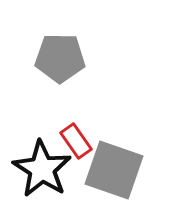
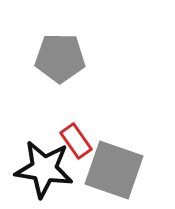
black star: moved 2 px right; rotated 24 degrees counterclockwise
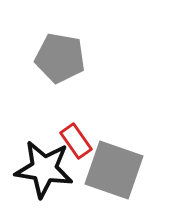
gray pentagon: rotated 9 degrees clockwise
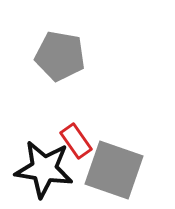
gray pentagon: moved 2 px up
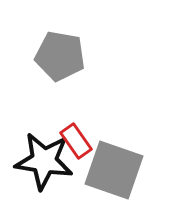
black star: moved 8 px up
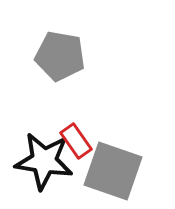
gray square: moved 1 px left, 1 px down
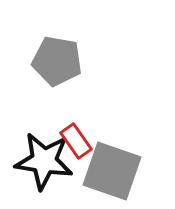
gray pentagon: moved 3 px left, 5 px down
gray square: moved 1 px left
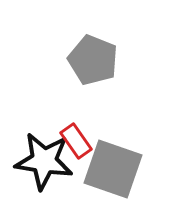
gray pentagon: moved 36 px right, 1 px up; rotated 12 degrees clockwise
gray square: moved 1 px right, 2 px up
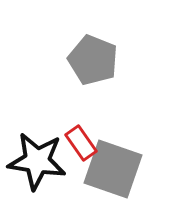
red rectangle: moved 5 px right, 2 px down
black star: moved 7 px left
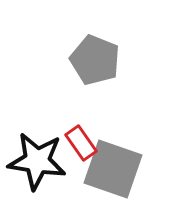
gray pentagon: moved 2 px right
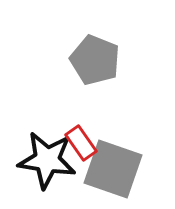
black star: moved 10 px right, 1 px up
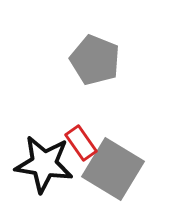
black star: moved 3 px left, 4 px down
gray square: rotated 12 degrees clockwise
